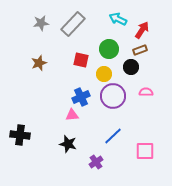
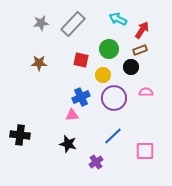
brown star: rotated 21 degrees clockwise
yellow circle: moved 1 px left, 1 px down
purple circle: moved 1 px right, 2 px down
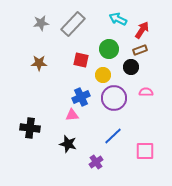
black cross: moved 10 px right, 7 px up
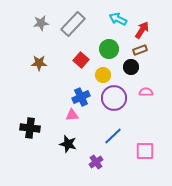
red square: rotated 28 degrees clockwise
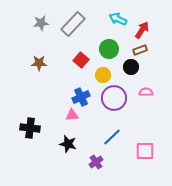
blue line: moved 1 px left, 1 px down
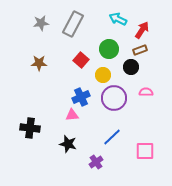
gray rectangle: rotated 15 degrees counterclockwise
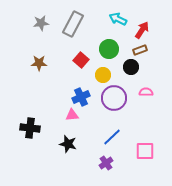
purple cross: moved 10 px right, 1 px down
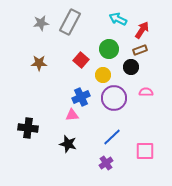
gray rectangle: moved 3 px left, 2 px up
black cross: moved 2 px left
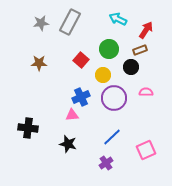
red arrow: moved 4 px right
pink square: moved 1 px right, 1 px up; rotated 24 degrees counterclockwise
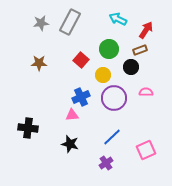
black star: moved 2 px right
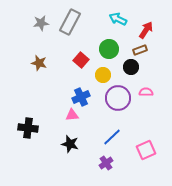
brown star: rotated 14 degrees clockwise
purple circle: moved 4 px right
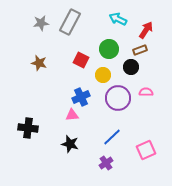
red square: rotated 14 degrees counterclockwise
